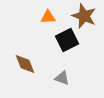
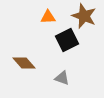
brown diamond: moved 1 px left, 1 px up; rotated 20 degrees counterclockwise
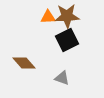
brown star: moved 17 px left; rotated 25 degrees counterclockwise
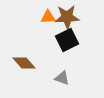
brown star: moved 1 px down
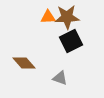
black square: moved 4 px right, 1 px down
gray triangle: moved 2 px left
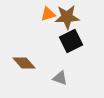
orange triangle: moved 3 px up; rotated 14 degrees counterclockwise
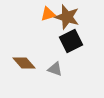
brown star: rotated 20 degrees clockwise
gray triangle: moved 5 px left, 9 px up
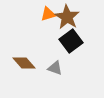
brown star: rotated 15 degrees clockwise
black square: rotated 10 degrees counterclockwise
gray triangle: moved 1 px up
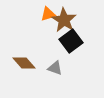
brown star: moved 3 px left, 3 px down
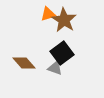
black square: moved 9 px left, 12 px down
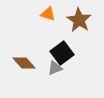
orange triangle: rotated 35 degrees clockwise
brown star: moved 15 px right
gray triangle: rotated 42 degrees counterclockwise
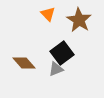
orange triangle: rotated 28 degrees clockwise
gray triangle: moved 1 px right, 1 px down
